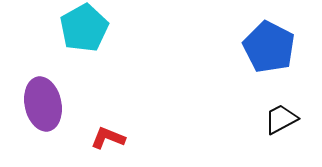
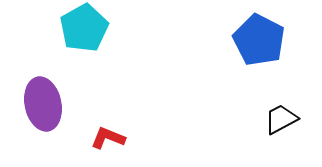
blue pentagon: moved 10 px left, 7 px up
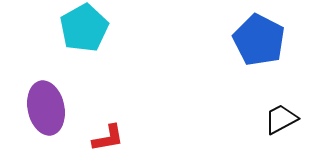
purple ellipse: moved 3 px right, 4 px down
red L-shape: rotated 148 degrees clockwise
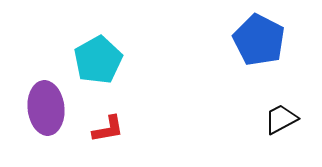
cyan pentagon: moved 14 px right, 32 px down
purple ellipse: rotated 6 degrees clockwise
red L-shape: moved 9 px up
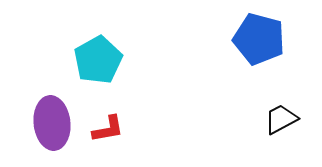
blue pentagon: moved 1 px up; rotated 12 degrees counterclockwise
purple ellipse: moved 6 px right, 15 px down
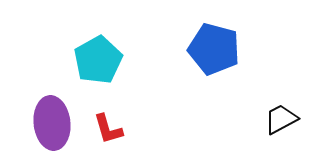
blue pentagon: moved 45 px left, 10 px down
red L-shape: rotated 84 degrees clockwise
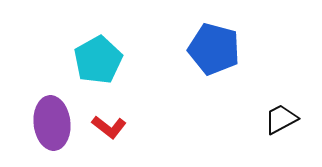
red L-shape: moved 1 px right, 2 px up; rotated 36 degrees counterclockwise
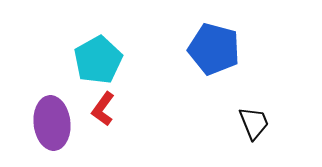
black trapezoid: moved 27 px left, 4 px down; rotated 96 degrees clockwise
red L-shape: moved 6 px left, 18 px up; rotated 88 degrees clockwise
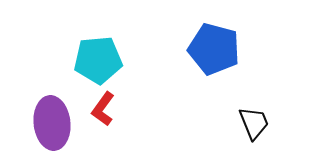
cyan pentagon: rotated 24 degrees clockwise
